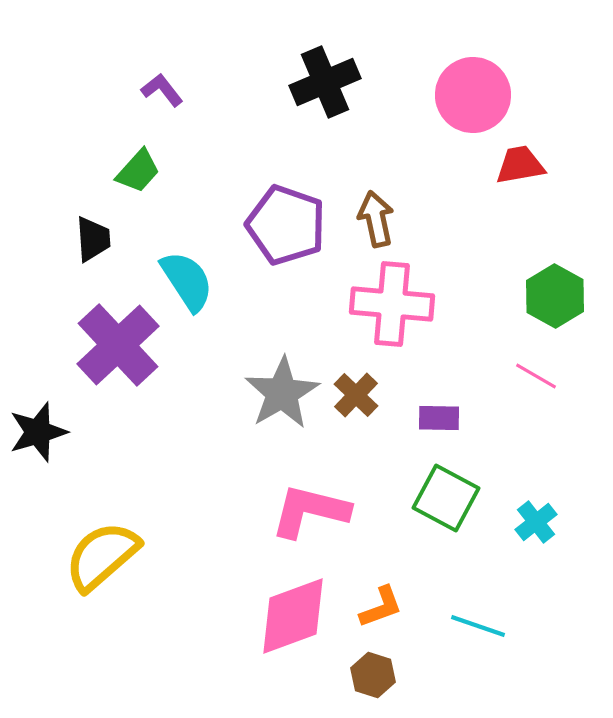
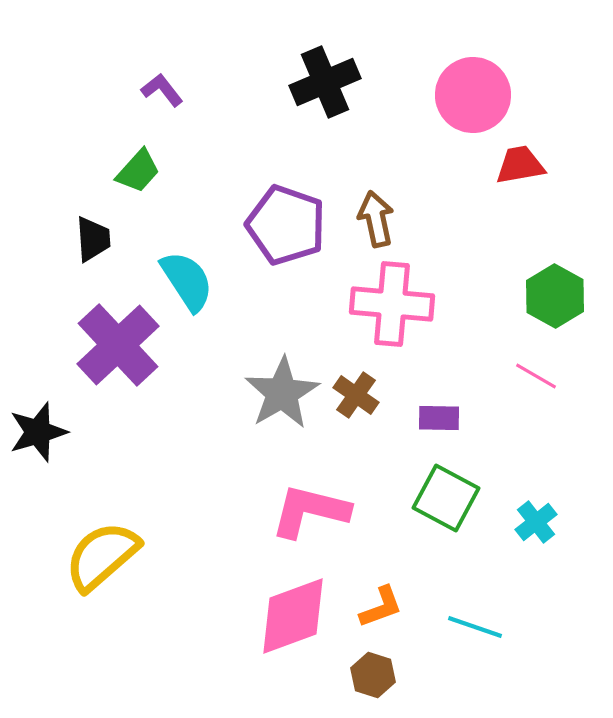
brown cross: rotated 9 degrees counterclockwise
cyan line: moved 3 px left, 1 px down
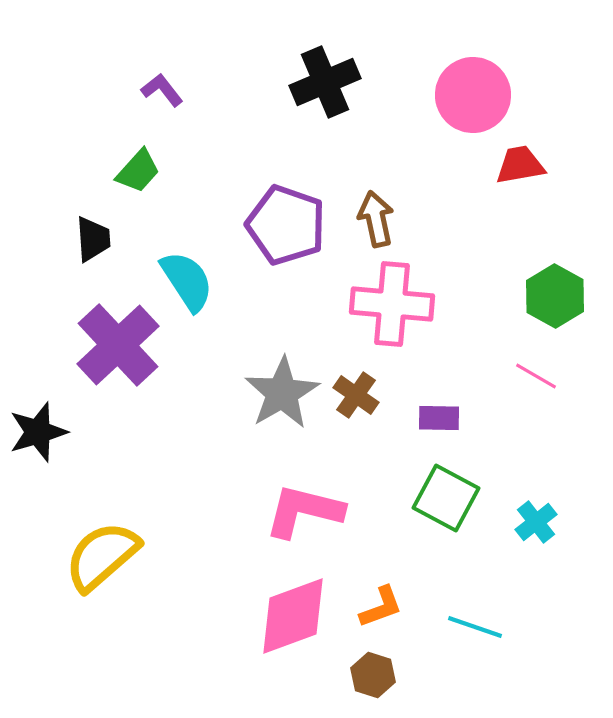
pink L-shape: moved 6 px left
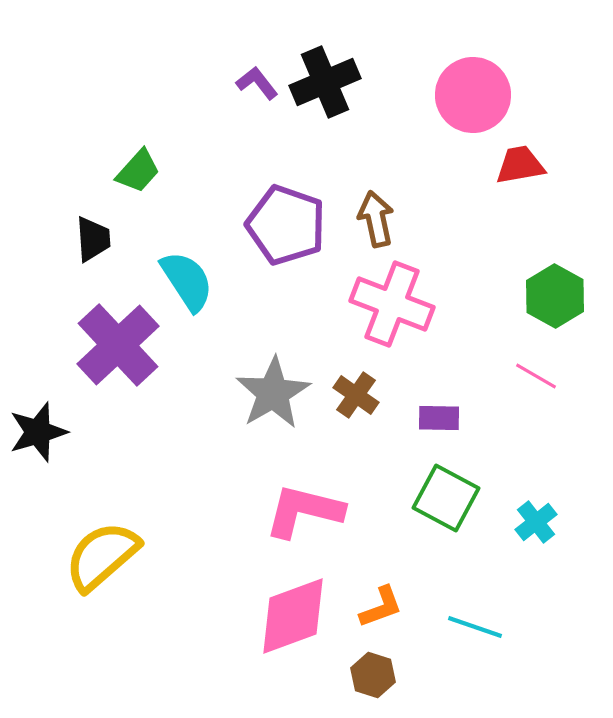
purple L-shape: moved 95 px right, 7 px up
pink cross: rotated 16 degrees clockwise
gray star: moved 9 px left
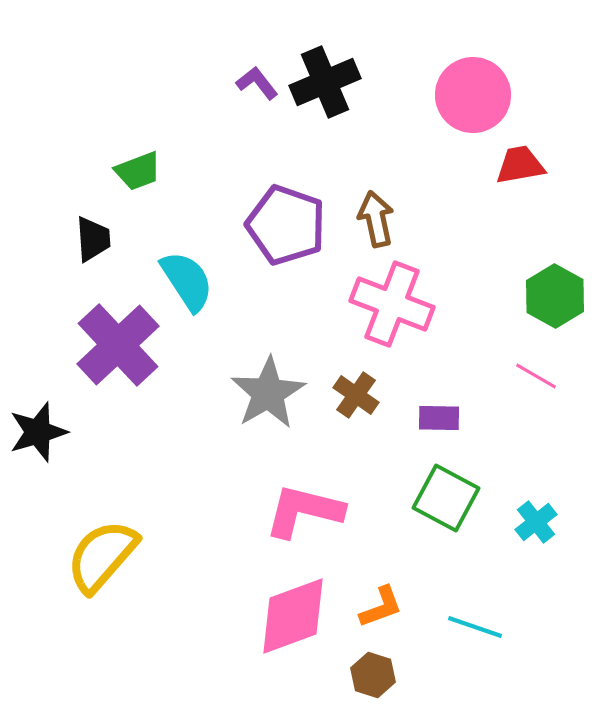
green trapezoid: rotated 27 degrees clockwise
gray star: moved 5 px left
yellow semicircle: rotated 8 degrees counterclockwise
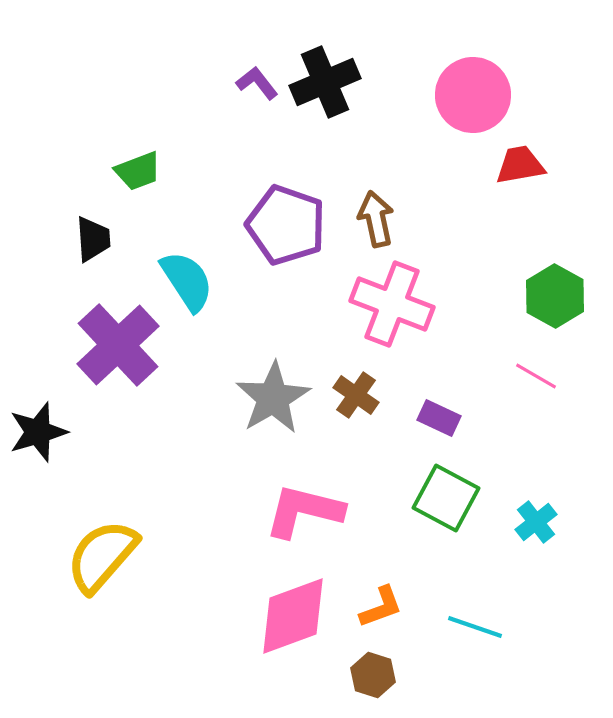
gray star: moved 5 px right, 5 px down
purple rectangle: rotated 24 degrees clockwise
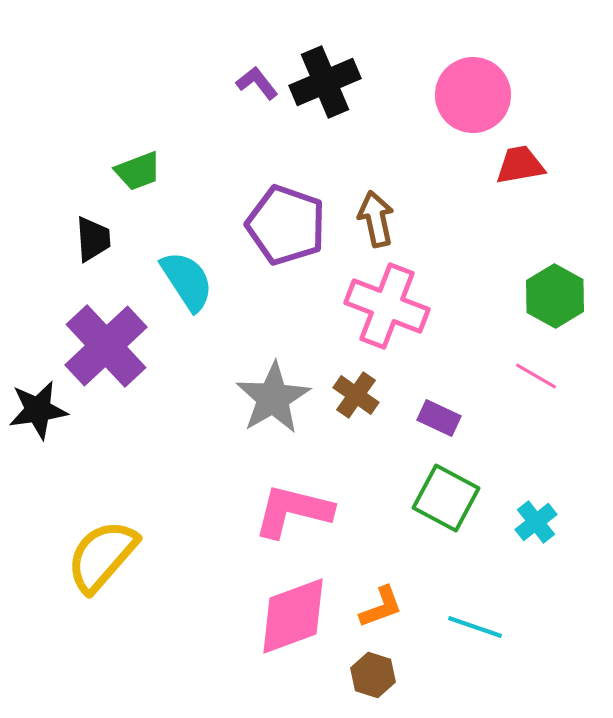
pink cross: moved 5 px left, 2 px down
purple cross: moved 12 px left, 1 px down
black star: moved 22 px up; rotated 8 degrees clockwise
pink L-shape: moved 11 px left
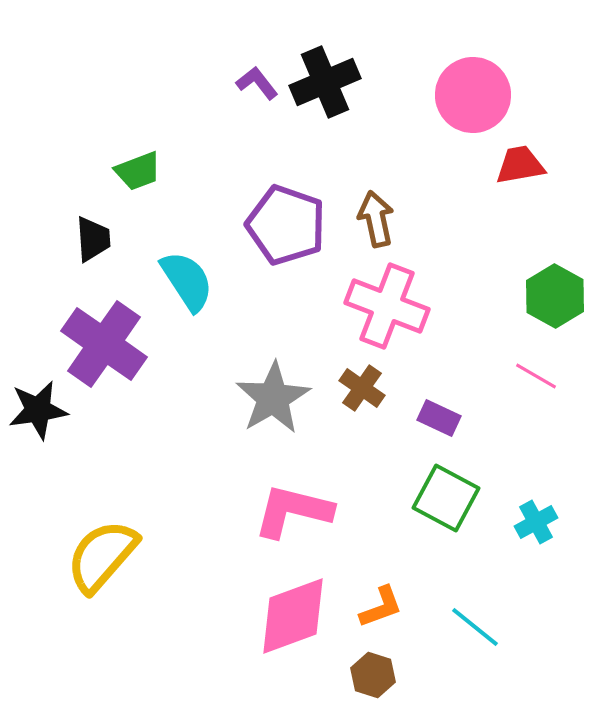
purple cross: moved 2 px left, 2 px up; rotated 12 degrees counterclockwise
brown cross: moved 6 px right, 7 px up
cyan cross: rotated 9 degrees clockwise
cyan line: rotated 20 degrees clockwise
